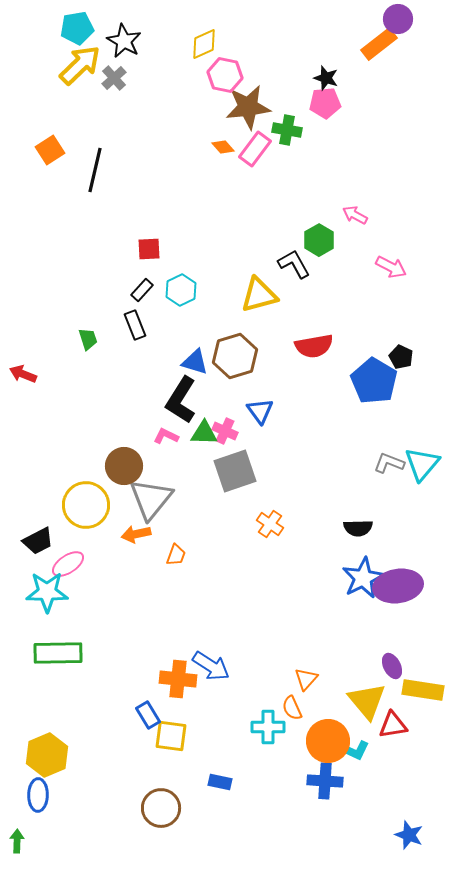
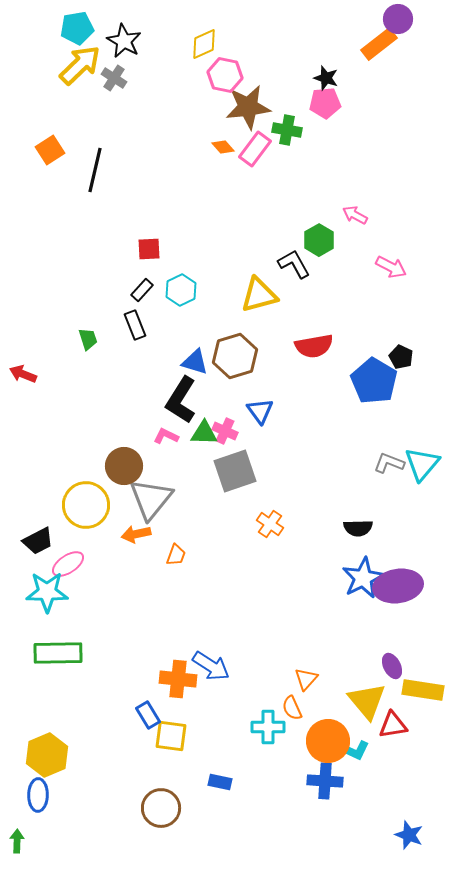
gray cross at (114, 78): rotated 15 degrees counterclockwise
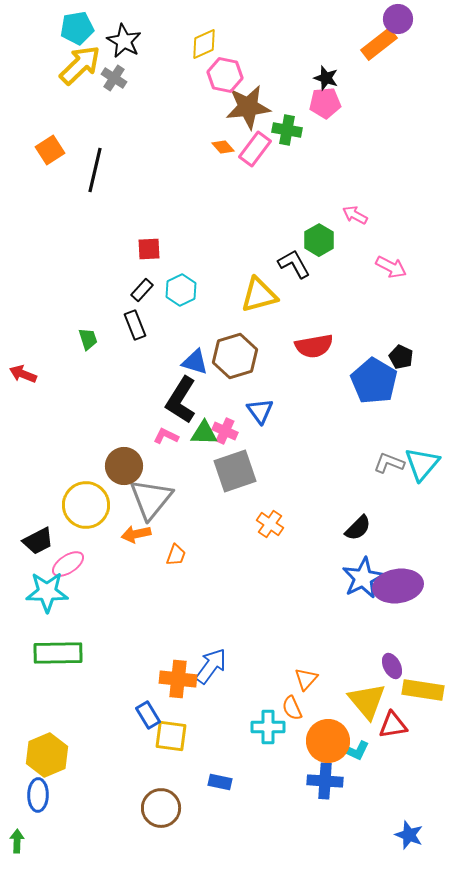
black semicircle at (358, 528): rotated 44 degrees counterclockwise
blue arrow at (211, 666): rotated 87 degrees counterclockwise
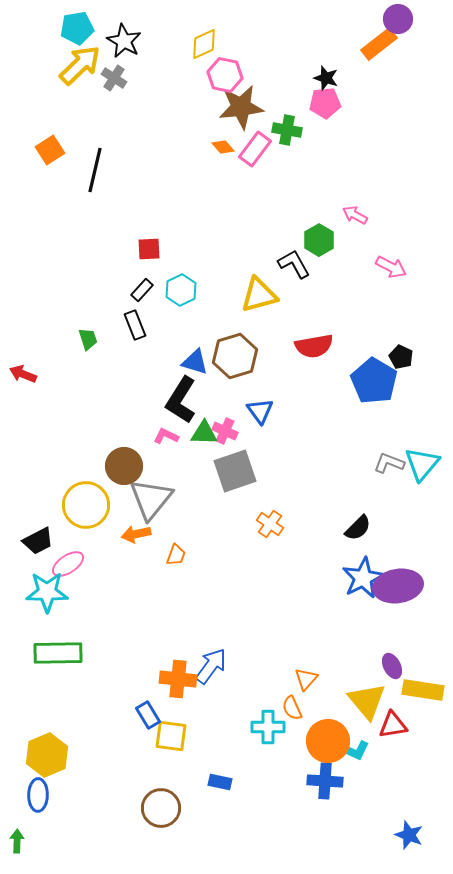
brown star at (248, 107): moved 7 px left
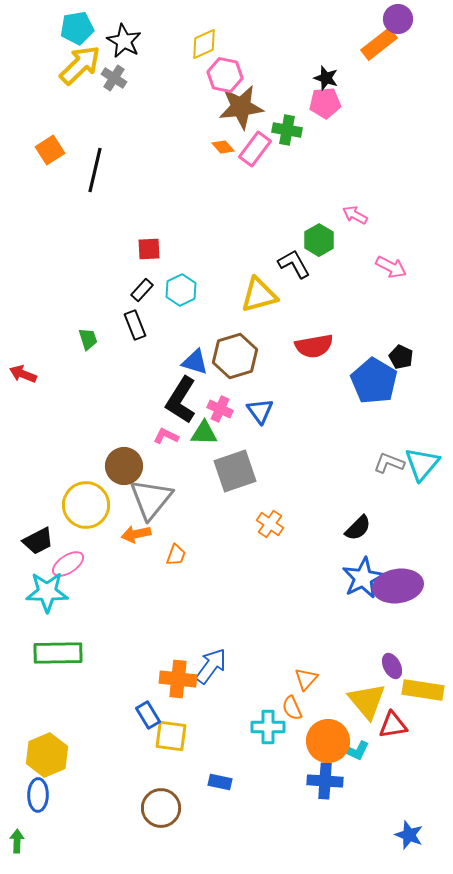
pink cross at (225, 431): moved 5 px left, 22 px up
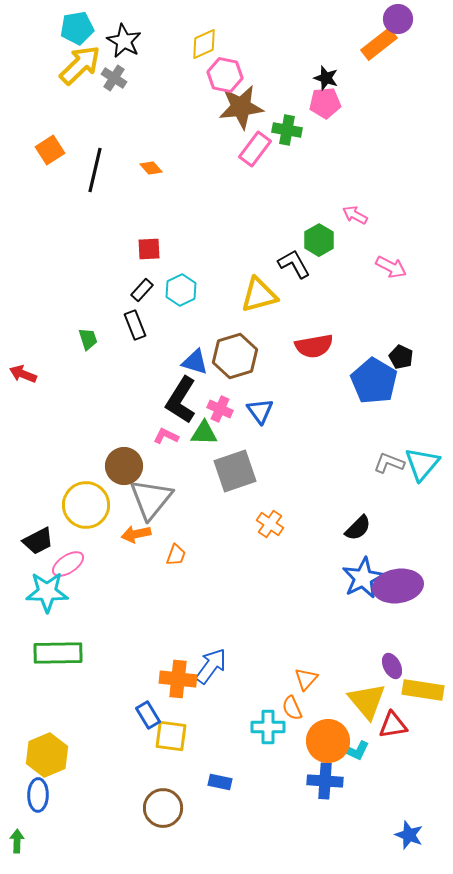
orange diamond at (223, 147): moved 72 px left, 21 px down
brown circle at (161, 808): moved 2 px right
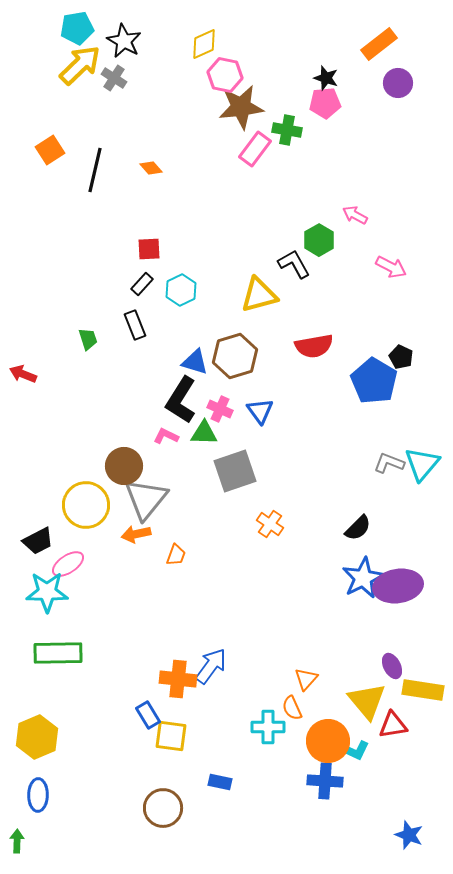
purple circle at (398, 19): moved 64 px down
black rectangle at (142, 290): moved 6 px up
gray triangle at (151, 499): moved 5 px left
yellow hexagon at (47, 755): moved 10 px left, 18 px up
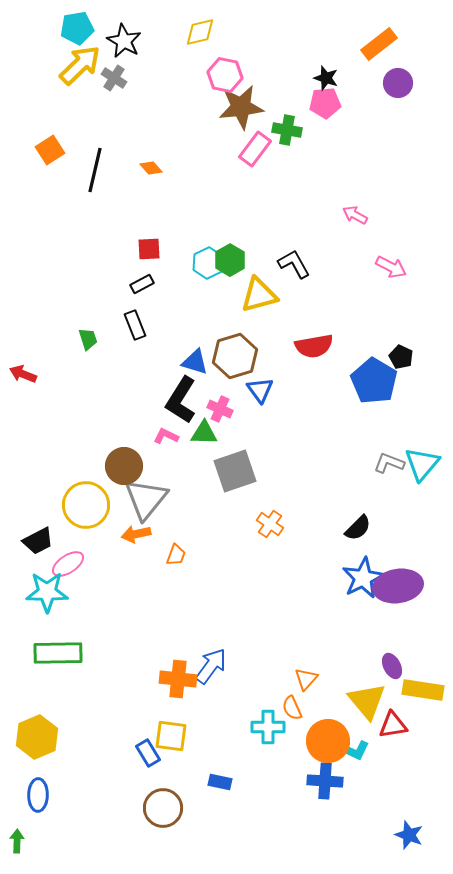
yellow diamond at (204, 44): moved 4 px left, 12 px up; rotated 12 degrees clockwise
green hexagon at (319, 240): moved 89 px left, 20 px down
black rectangle at (142, 284): rotated 20 degrees clockwise
cyan hexagon at (181, 290): moved 27 px right, 27 px up
blue triangle at (260, 411): moved 21 px up
blue rectangle at (148, 715): moved 38 px down
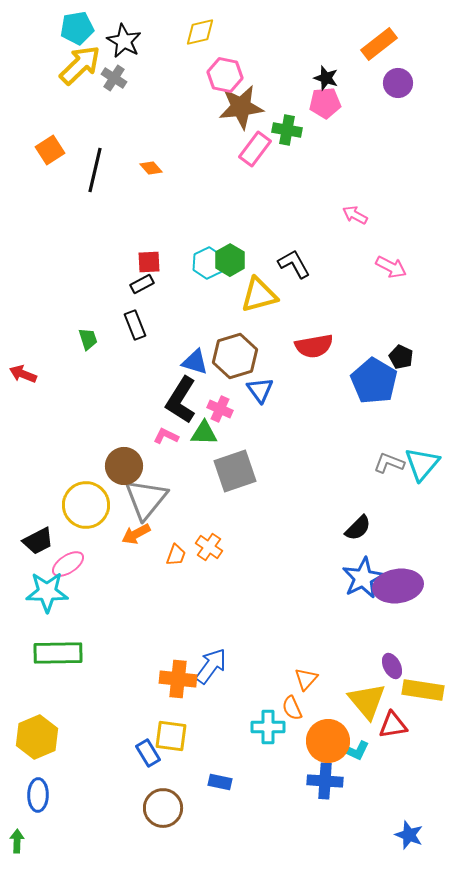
red square at (149, 249): moved 13 px down
orange cross at (270, 524): moved 61 px left, 23 px down
orange arrow at (136, 534): rotated 16 degrees counterclockwise
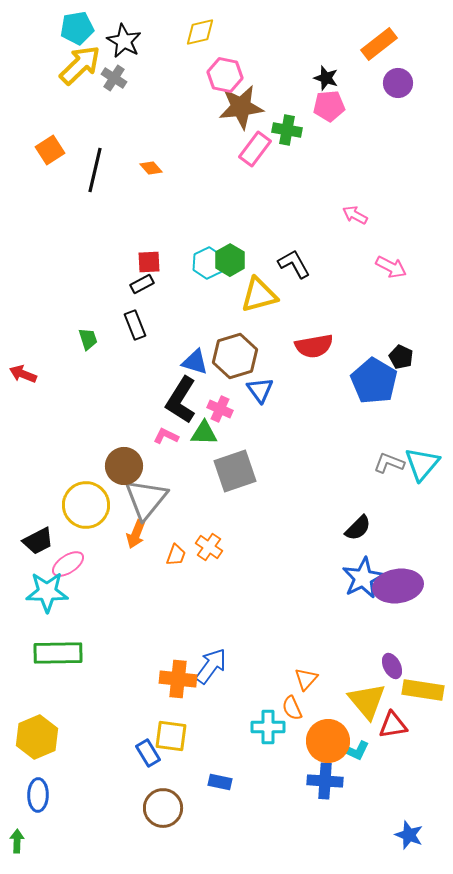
pink pentagon at (325, 103): moved 4 px right, 3 px down
orange arrow at (136, 534): rotated 40 degrees counterclockwise
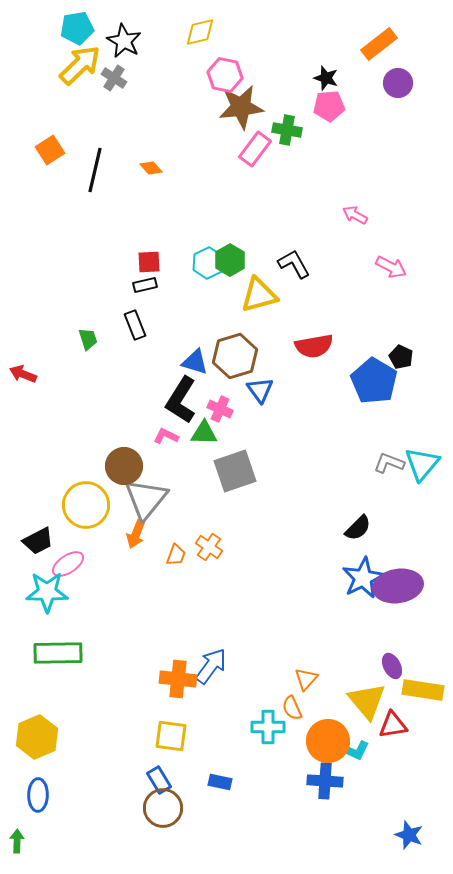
black rectangle at (142, 284): moved 3 px right, 1 px down; rotated 15 degrees clockwise
blue rectangle at (148, 753): moved 11 px right, 27 px down
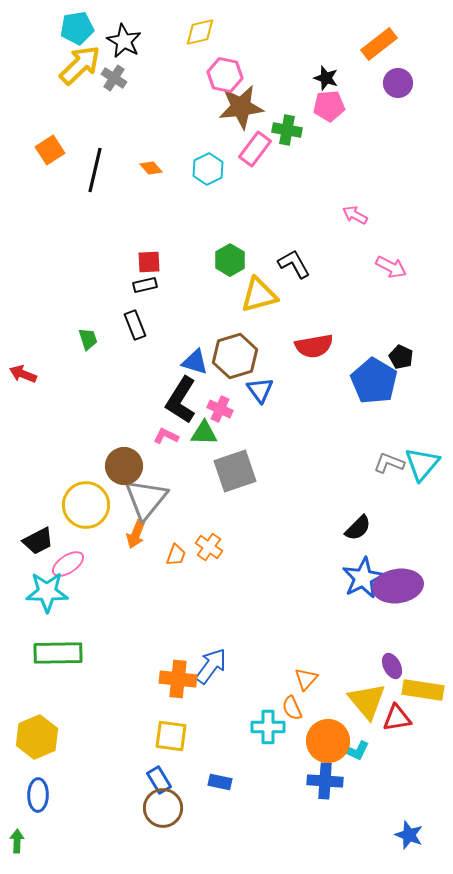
cyan hexagon at (208, 263): moved 94 px up
red triangle at (393, 725): moved 4 px right, 7 px up
